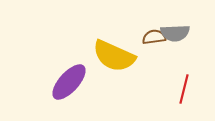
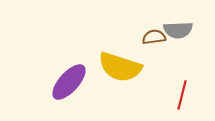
gray semicircle: moved 3 px right, 3 px up
yellow semicircle: moved 6 px right, 11 px down; rotated 6 degrees counterclockwise
red line: moved 2 px left, 6 px down
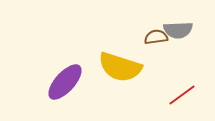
brown semicircle: moved 2 px right
purple ellipse: moved 4 px left
red line: rotated 40 degrees clockwise
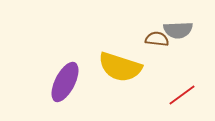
brown semicircle: moved 1 px right, 2 px down; rotated 15 degrees clockwise
purple ellipse: rotated 15 degrees counterclockwise
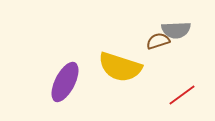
gray semicircle: moved 2 px left
brown semicircle: moved 1 px right, 2 px down; rotated 25 degrees counterclockwise
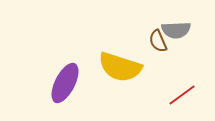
brown semicircle: rotated 95 degrees counterclockwise
purple ellipse: moved 1 px down
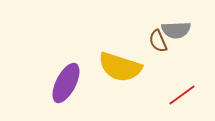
purple ellipse: moved 1 px right
